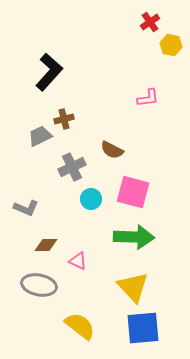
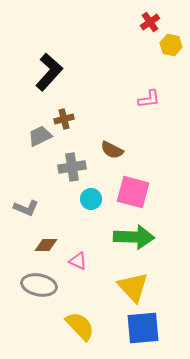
pink L-shape: moved 1 px right, 1 px down
gray cross: rotated 16 degrees clockwise
yellow semicircle: rotated 8 degrees clockwise
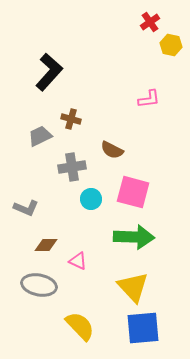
brown cross: moved 7 px right; rotated 30 degrees clockwise
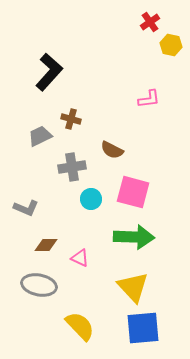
pink triangle: moved 2 px right, 3 px up
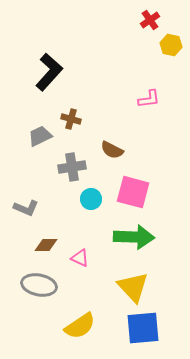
red cross: moved 2 px up
yellow semicircle: rotated 100 degrees clockwise
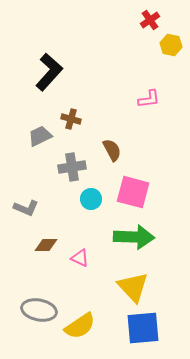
brown semicircle: rotated 145 degrees counterclockwise
gray ellipse: moved 25 px down
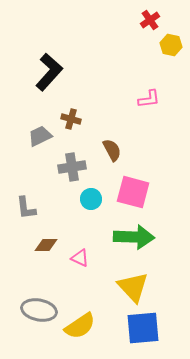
gray L-shape: rotated 60 degrees clockwise
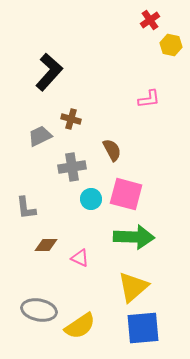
pink square: moved 7 px left, 2 px down
yellow triangle: rotated 32 degrees clockwise
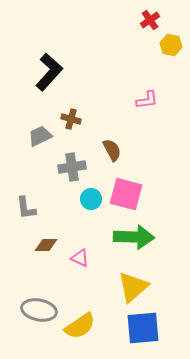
pink L-shape: moved 2 px left, 1 px down
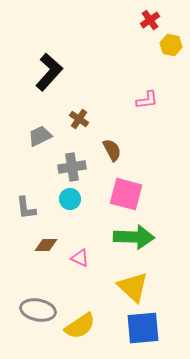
brown cross: moved 8 px right; rotated 18 degrees clockwise
cyan circle: moved 21 px left
yellow triangle: rotated 36 degrees counterclockwise
gray ellipse: moved 1 px left
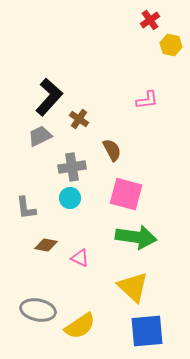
black L-shape: moved 25 px down
cyan circle: moved 1 px up
green arrow: moved 2 px right; rotated 6 degrees clockwise
brown diamond: rotated 10 degrees clockwise
blue square: moved 4 px right, 3 px down
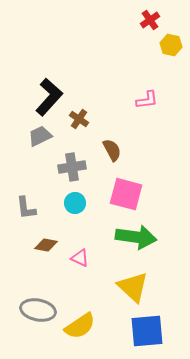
cyan circle: moved 5 px right, 5 px down
